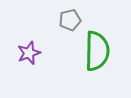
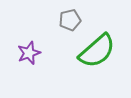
green semicircle: rotated 48 degrees clockwise
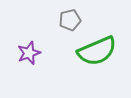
green semicircle: rotated 18 degrees clockwise
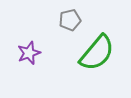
green semicircle: moved 2 px down; rotated 27 degrees counterclockwise
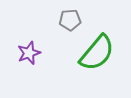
gray pentagon: rotated 10 degrees clockwise
